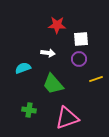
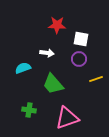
white square: rotated 14 degrees clockwise
white arrow: moved 1 px left
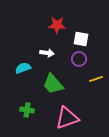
green cross: moved 2 px left
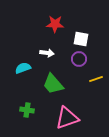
red star: moved 2 px left, 1 px up
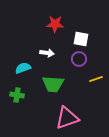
green trapezoid: rotated 45 degrees counterclockwise
green cross: moved 10 px left, 15 px up
